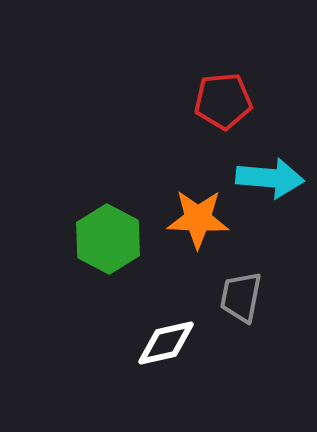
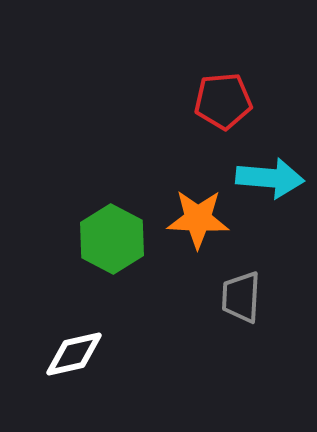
green hexagon: moved 4 px right
gray trapezoid: rotated 8 degrees counterclockwise
white diamond: moved 92 px left, 11 px down
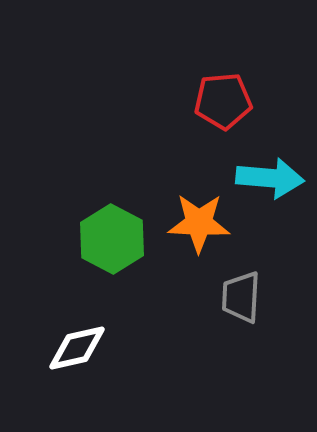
orange star: moved 1 px right, 4 px down
white diamond: moved 3 px right, 6 px up
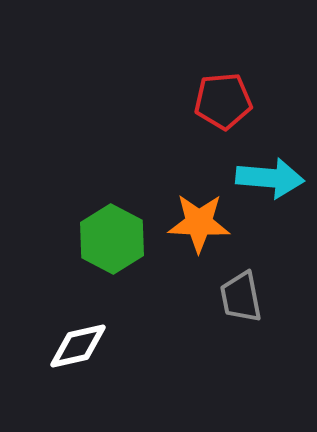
gray trapezoid: rotated 14 degrees counterclockwise
white diamond: moved 1 px right, 2 px up
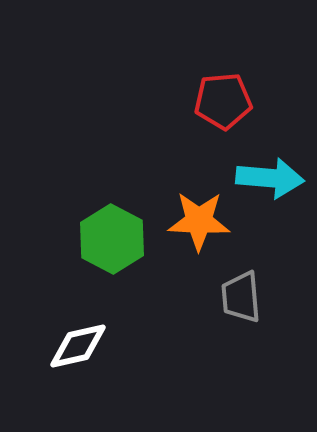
orange star: moved 2 px up
gray trapezoid: rotated 6 degrees clockwise
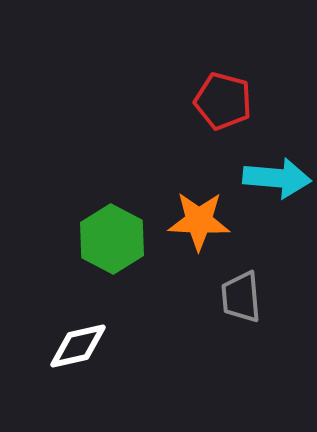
red pentagon: rotated 20 degrees clockwise
cyan arrow: moved 7 px right
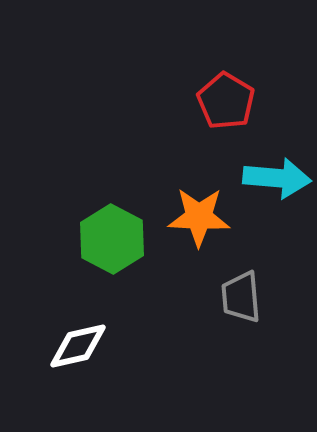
red pentagon: moved 3 px right; rotated 16 degrees clockwise
orange star: moved 4 px up
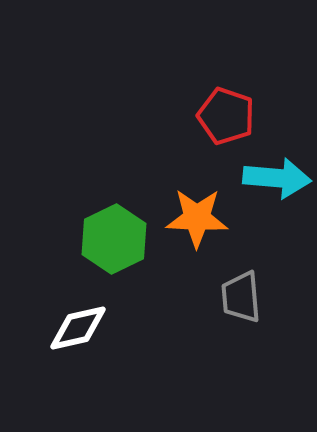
red pentagon: moved 15 px down; rotated 12 degrees counterclockwise
orange star: moved 2 px left, 1 px down
green hexagon: moved 2 px right; rotated 6 degrees clockwise
white diamond: moved 18 px up
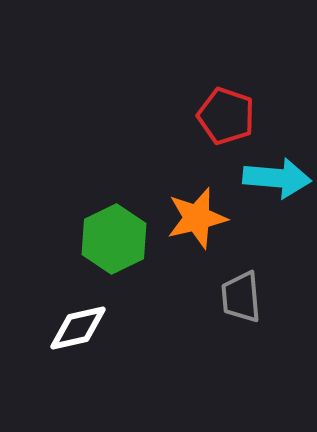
orange star: rotated 16 degrees counterclockwise
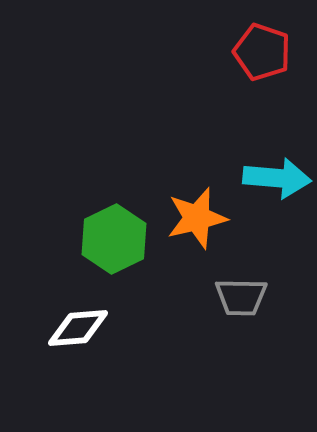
red pentagon: moved 36 px right, 64 px up
gray trapezoid: rotated 84 degrees counterclockwise
white diamond: rotated 8 degrees clockwise
